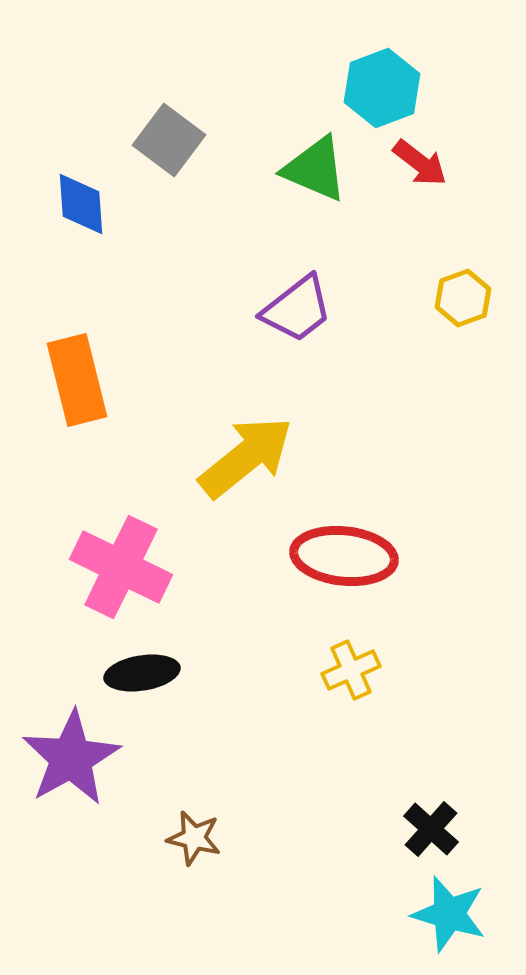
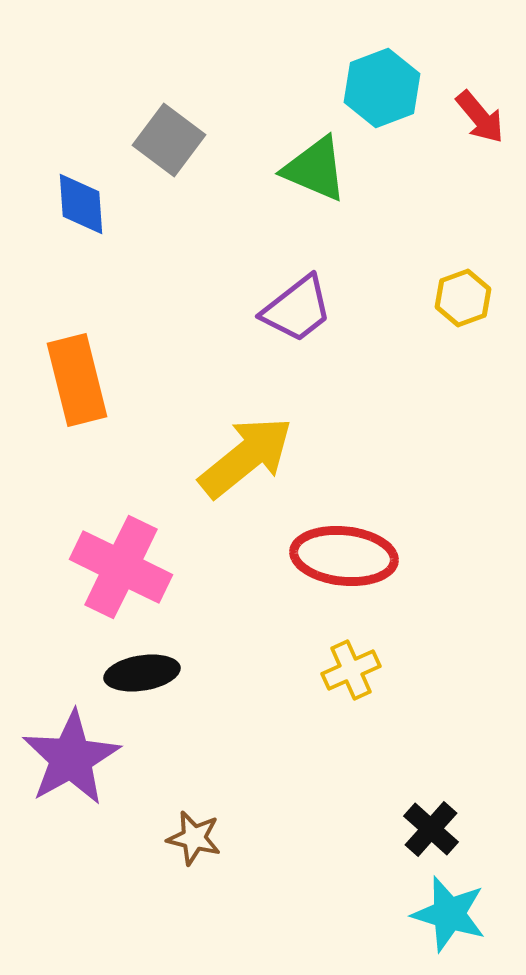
red arrow: moved 60 px right, 46 px up; rotated 12 degrees clockwise
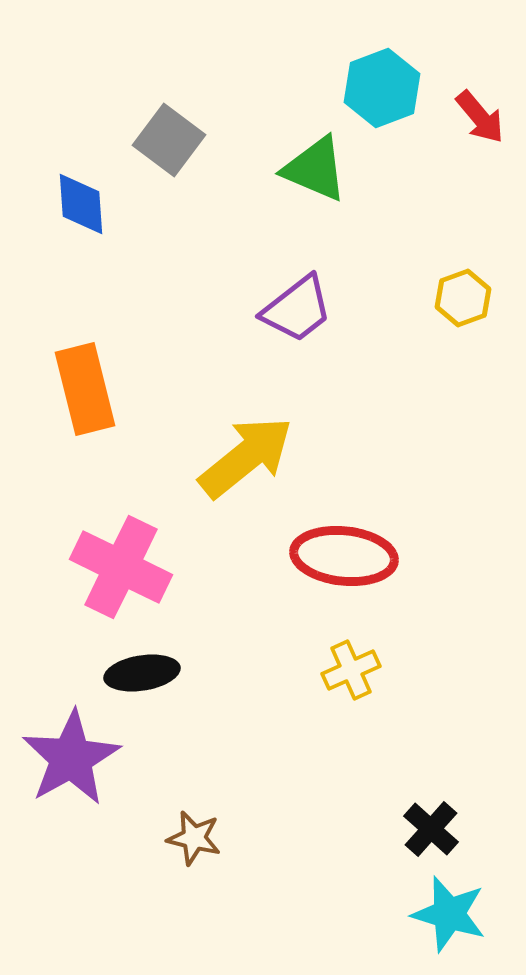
orange rectangle: moved 8 px right, 9 px down
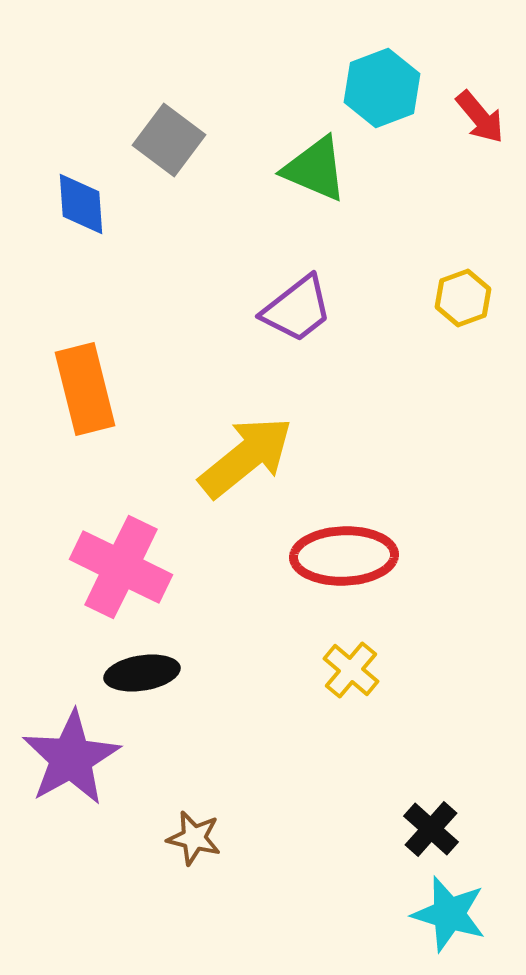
red ellipse: rotated 8 degrees counterclockwise
yellow cross: rotated 26 degrees counterclockwise
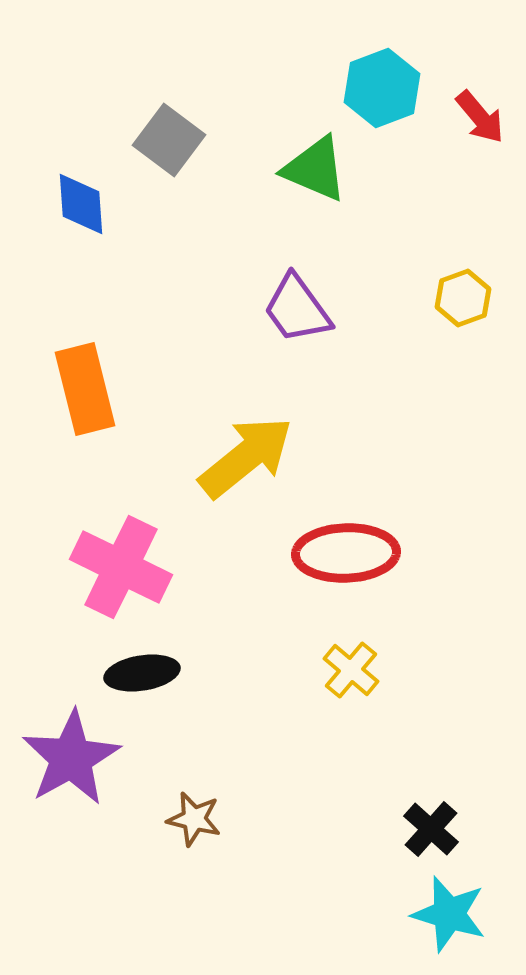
purple trapezoid: rotated 92 degrees clockwise
red ellipse: moved 2 px right, 3 px up
brown star: moved 19 px up
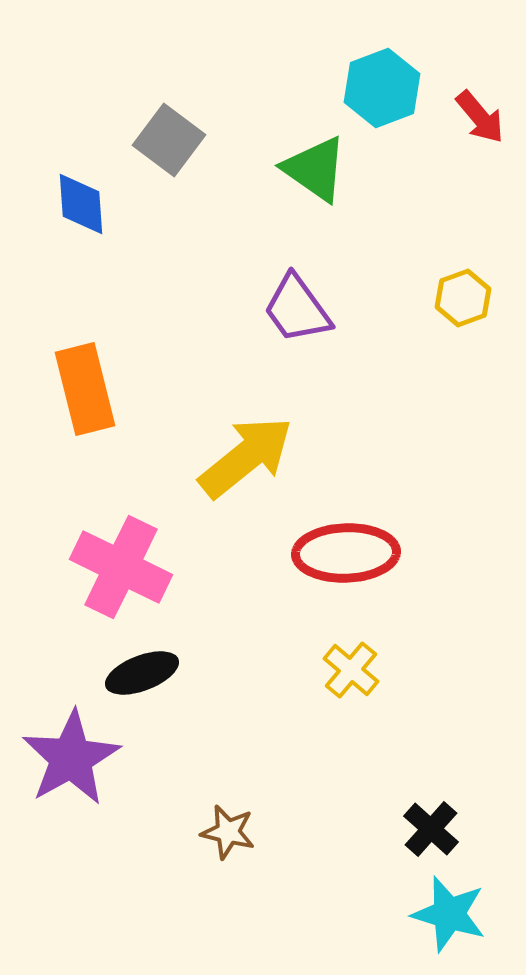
green triangle: rotated 12 degrees clockwise
black ellipse: rotated 12 degrees counterclockwise
brown star: moved 34 px right, 13 px down
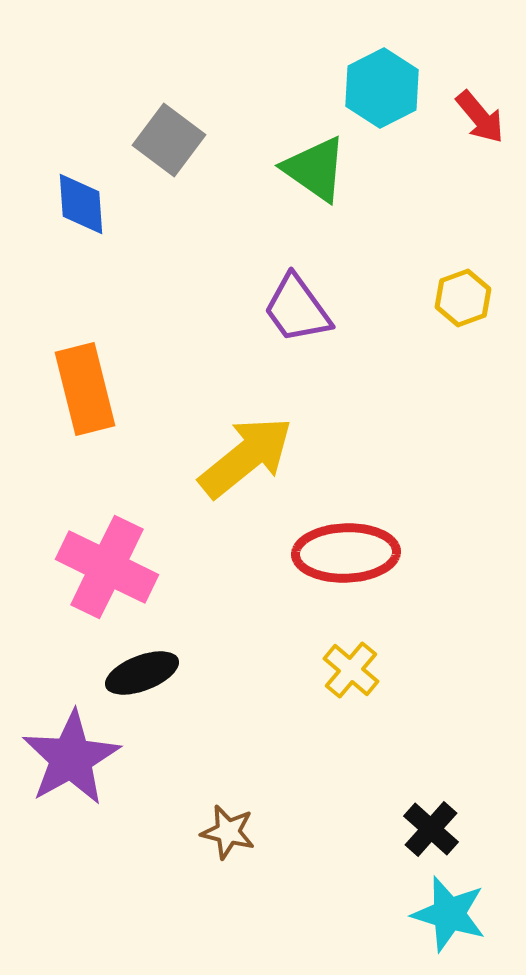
cyan hexagon: rotated 6 degrees counterclockwise
pink cross: moved 14 px left
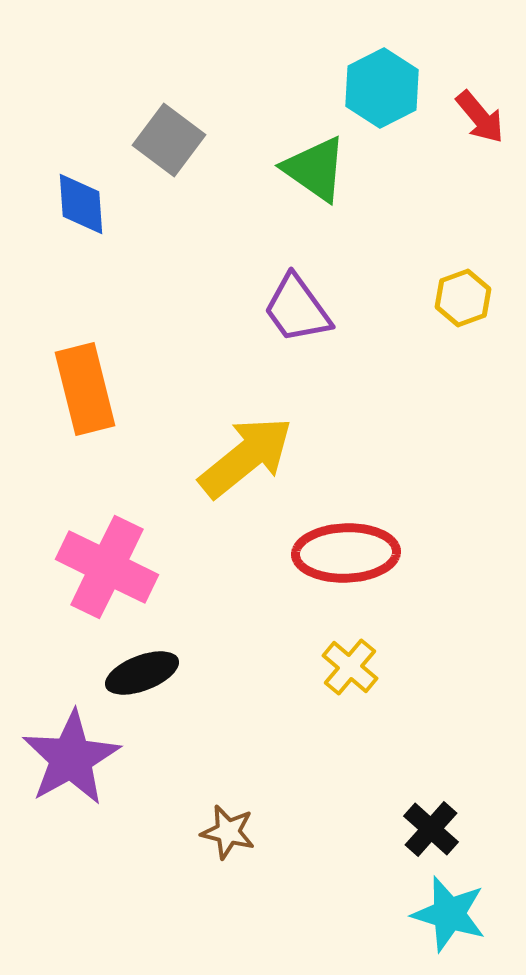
yellow cross: moved 1 px left, 3 px up
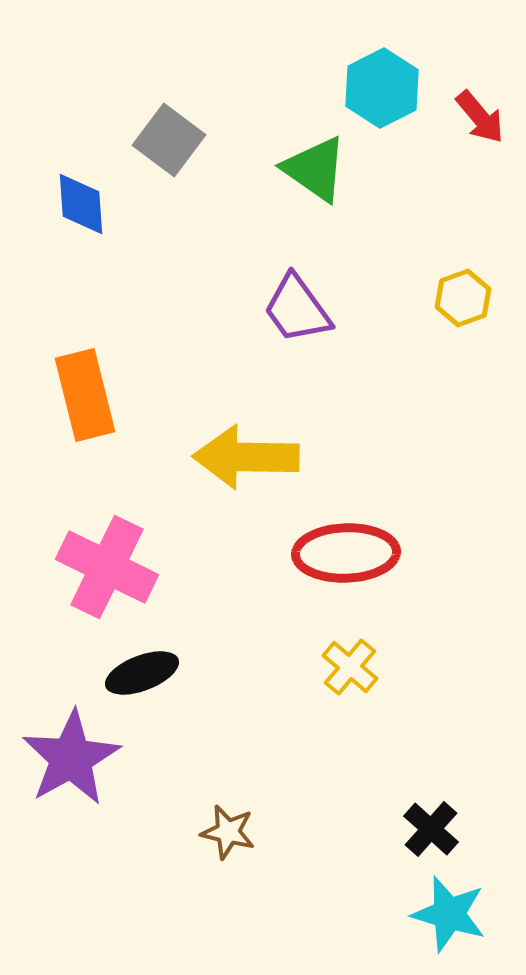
orange rectangle: moved 6 px down
yellow arrow: rotated 140 degrees counterclockwise
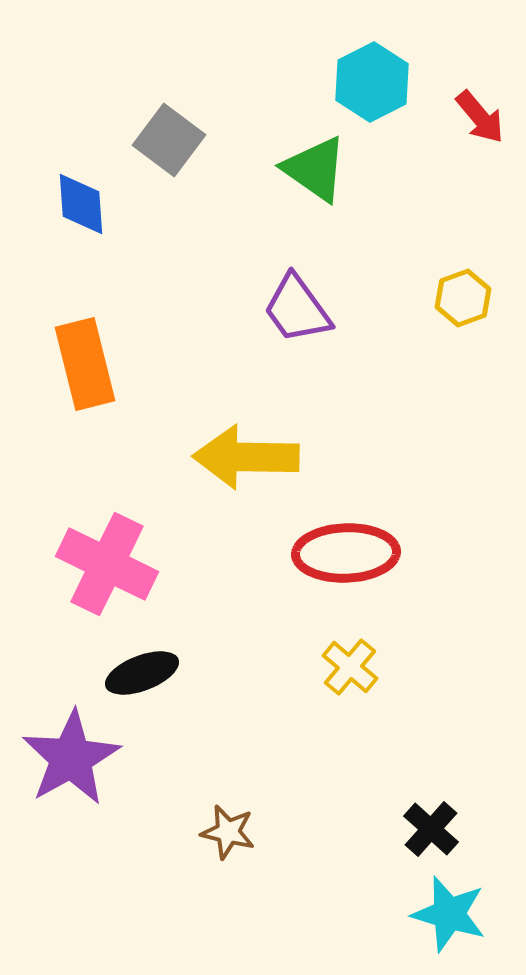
cyan hexagon: moved 10 px left, 6 px up
orange rectangle: moved 31 px up
pink cross: moved 3 px up
